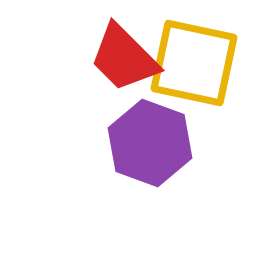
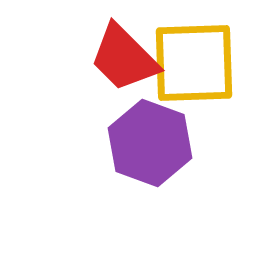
yellow square: rotated 14 degrees counterclockwise
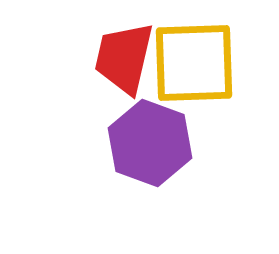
red trapezoid: rotated 58 degrees clockwise
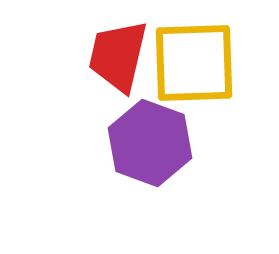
red trapezoid: moved 6 px left, 2 px up
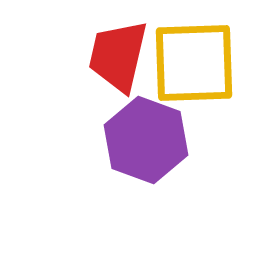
purple hexagon: moved 4 px left, 3 px up
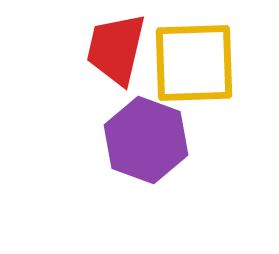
red trapezoid: moved 2 px left, 7 px up
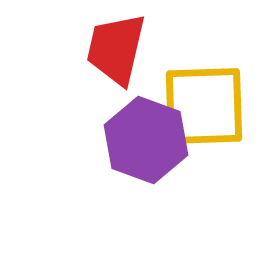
yellow square: moved 10 px right, 43 px down
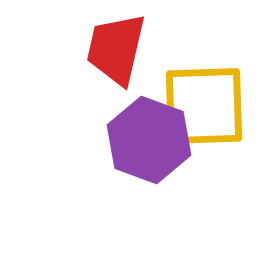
purple hexagon: moved 3 px right
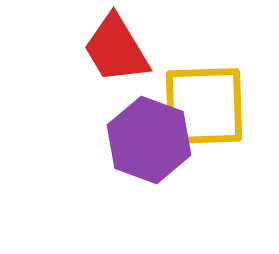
red trapezoid: rotated 44 degrees counterclockwise
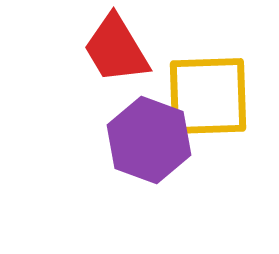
yellow square: moved 4 px right, 10 px up
